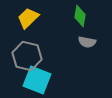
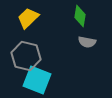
gray hexagon: moved 1 px left
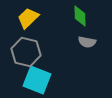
green diamond: rotated 10 degrees counterclockwise
gray hexagon: moved 4 px up
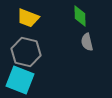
yellow trapezoid: rotated 115 degrees counterclockwise
gray semicircle: rotated 66 degrees clockwise
cyan square: moved 17 px left
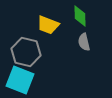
yellow trapezoid: moved 20 px right, 7 px down
gray semicircle: moved 3 px left
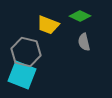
green diamond: rotated 65 degrees counterclockwise
cyan square: moved 2 px right, 5 px up
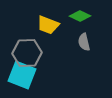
gray hexagon: moved 1 px right, 1 px down; rotated 16 degrees counterclockwise
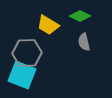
yellow trapezoid: rotated 10 degrees clockwise
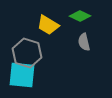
gray hexagon: rotated 20 degrees clockwise
cyan square: rotated 16 degrees counterclockwise
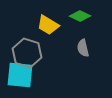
gray semicircle: moved 1 px left, 6 px down
cyan square: moved 2 px left
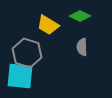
gray semicircle: moved 1 px left, 1 px up; rotated 12 degrees clockwise
cyan square: moved 1 px down
